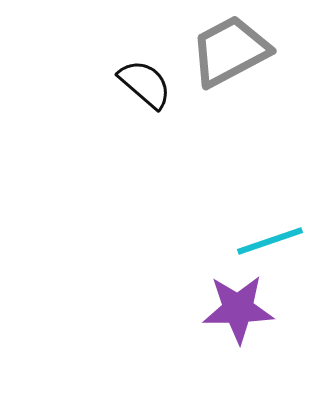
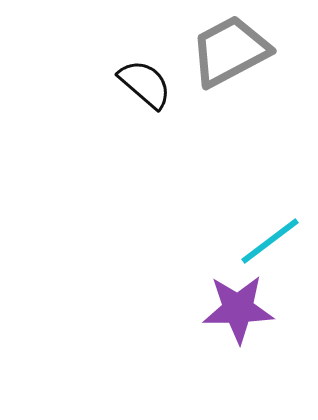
cyan line: rotated 18 degrees counterclockwise
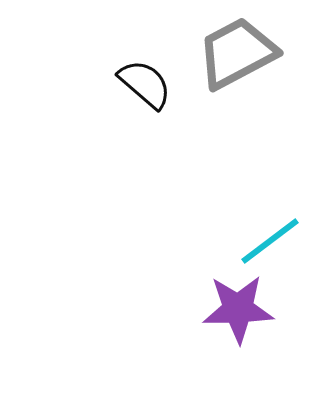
gray trapezoid: moved 7 px right, 2 px down
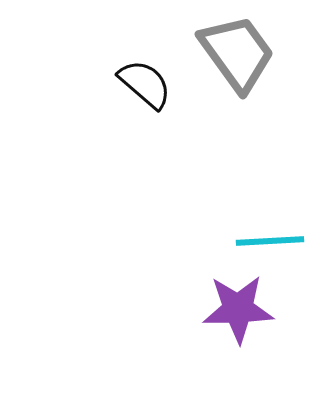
gray trapezoid: rotated 82 degrees clockwise
cyan line: rotated 34 degrees clockwise
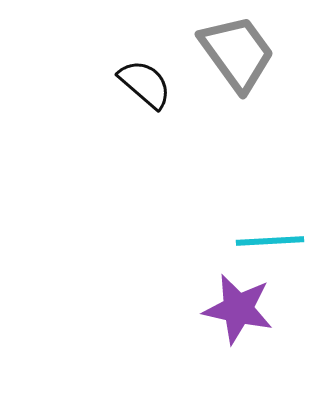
purple star: rotated 14 degrees clockwise
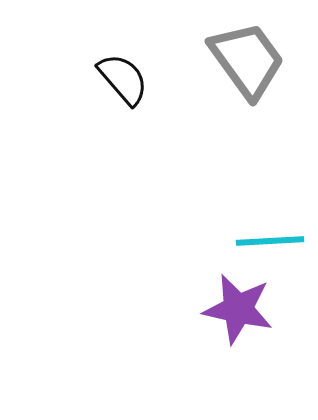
gray trapezoid: moved 10 px right, 7 px down
black semicircle: moved 22 px left, 5 px up; rotated 8 degrees clockwise
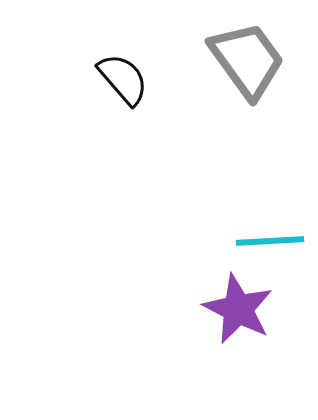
purple star: rotated 14 degrees clockwise
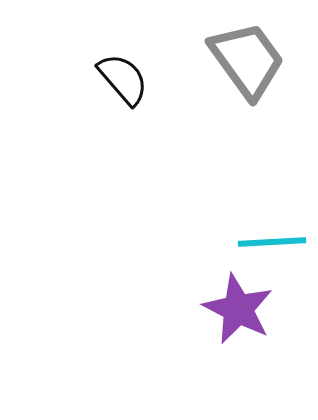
cyan line: moved 2 px right, 1 px down
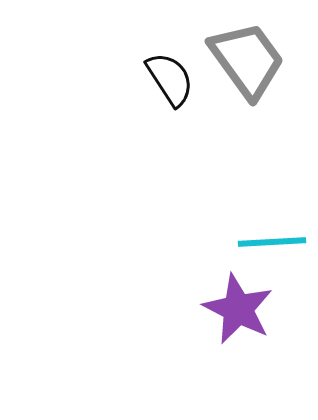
black semicircle: moved 47 px right; rotated 8 degrees clockwise
